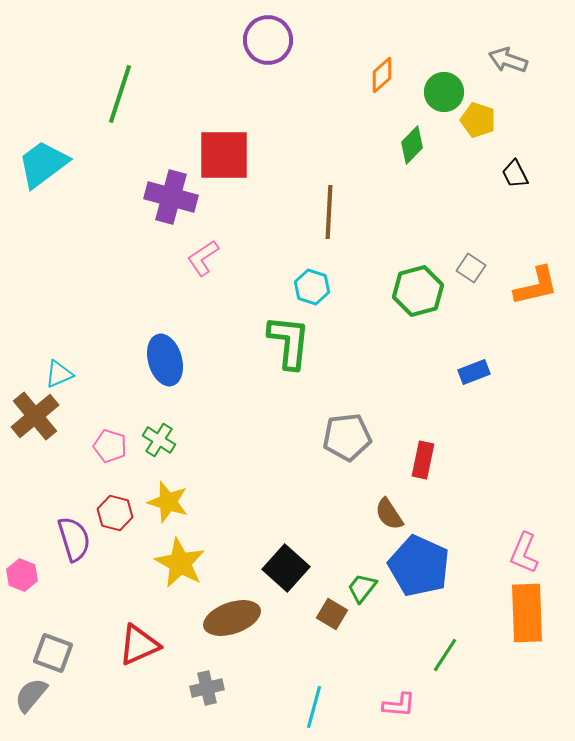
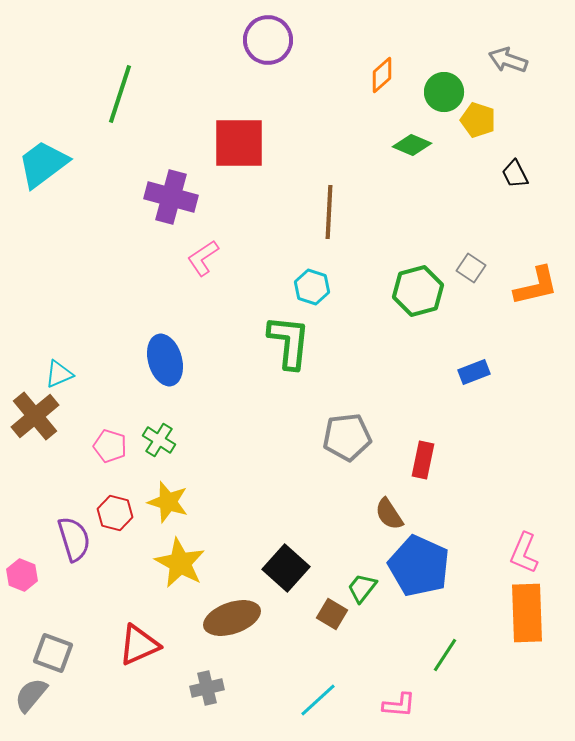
green diamond at (412, 145): rotated 69 degrees clockwise
red square at (224, 155): moved 15 px right, 12 px up
cyan line at (314, 707): moved 4 px right, 7 px up; rotated 33 degrees clockwise
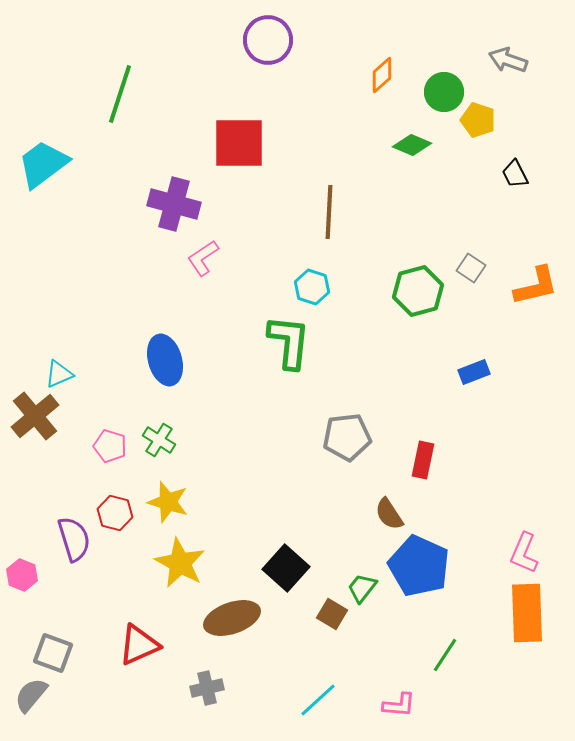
purple cross at (171, 197): moved 3 px right, 7 px down
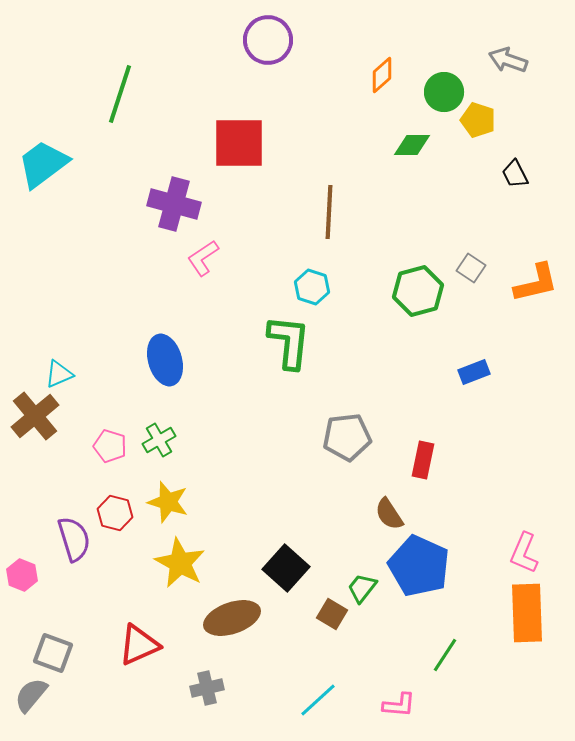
green diamond at (412, 145): rotated 24 degrees counterclockwise
orange L-shape at (536, 286): moved 3 px up
green cross at (159, 440): rotated 28 degrees clockwise
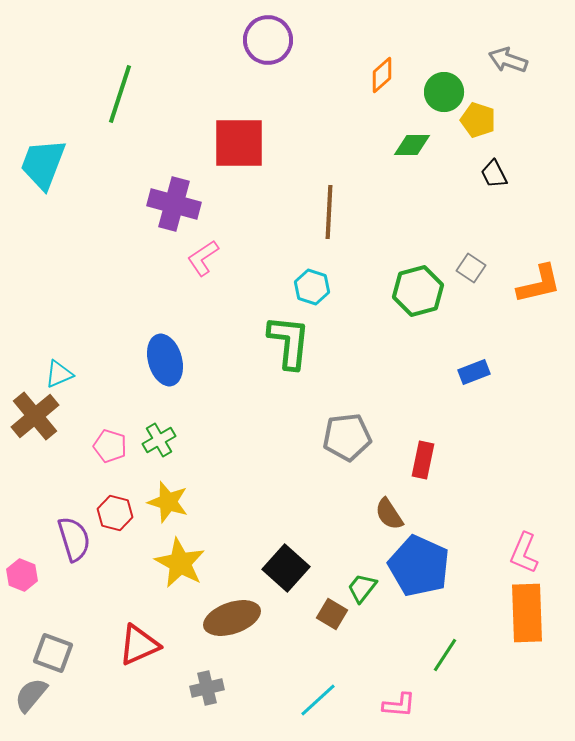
cyan trapezoid at (43, 164): rotated 32 degrees counterclockwise
black trapezoid at (515, 174): moved 21 px left
orange L-shape at (536, 283): moved 3 px right, 1 px down
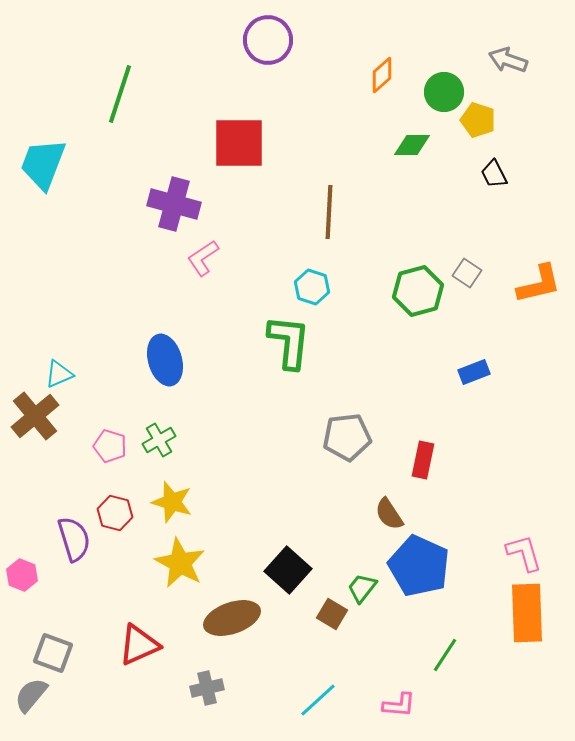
gray square at (471, 268): moved 4 px left, 5 px down
yellow star at (168, 502): moved 4 px right
pink L-shape at (524, 553): rotated 141 degrees clockwise
black square at (286, 568): moved 2 px right, 2 px down
